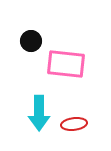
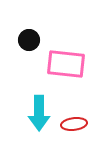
black circle: moved 2 px left, 1 px up
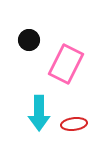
pink rectangle: rotated 69 degrees counterclockwise
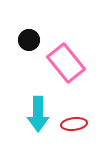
pink rectangle: moved 1 px up; rotated 66 degrees counterclockwise
cyan arrow: moved 1 px left, 1 px down
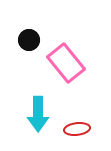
red ellipse: moved 3 px right, 5 px down
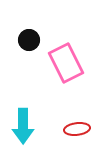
pink rectangle: rotated 12 degrees clockwise
cyan arrow: moved 15 px left, 12 px down
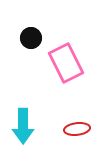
black circle: moved 2 px right, 2 px up
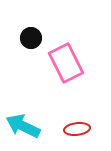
cyan arrow: rotated 116 degrees clockwise
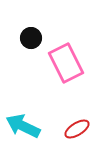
red ellipse: rotated 25 degrees counterclockwise
